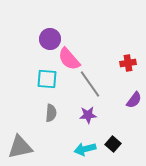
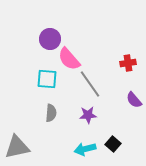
purple semicircle: rotated 102 degrees clockwise
gray triangle: moved 3 px left
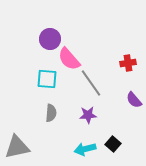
gray line: moved 1 px right, 1 px up
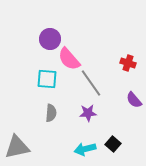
red cross: rotated 28 degrees clockwise
purple star: moved 2 px up
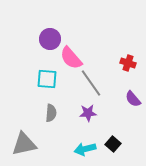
pink semicircle: moved 2 px right, 1 px up
purple semicircle: moved 1 px left, 1 px up
gray triangle: moved 7 px right, 3 px up
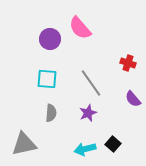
pink semicircle: moved 9 px right, 30 px up
purple star: rotated 18 degrees counterclockwise
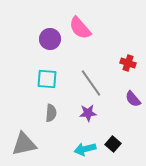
purple star: rotated 18 degrees clockwise
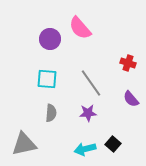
purple semicircle: moved 2 px left
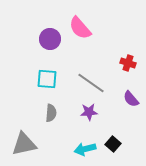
gray line: rotated 20 degrees counterclockwise
purple star: moved 1 px right, 1 px up
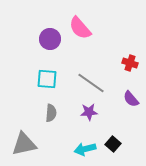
red cross: moved 2 px right
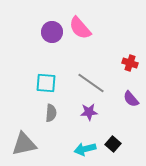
purple circle: moved 2 px right, 7 px up
cyan square: moved 1 px left, 4 px down
